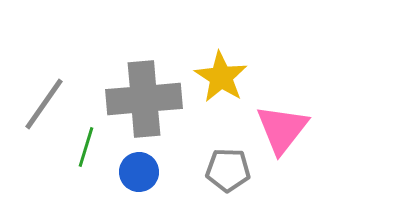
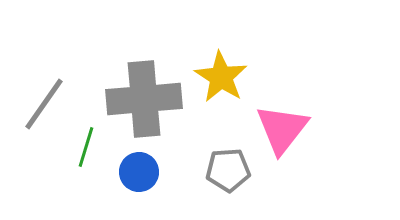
gray pentagon: rotated 6 degrees counterclockwise
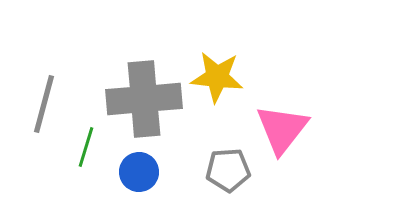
yellow star: moved 4 px left; rotated 26 degrees counterclockwise
gray line: rotated 20 degrees counterclockwise
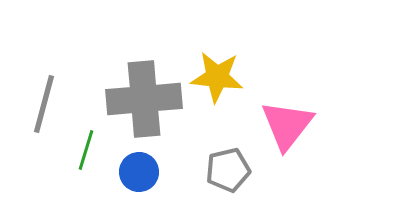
pink triangle: moved 5 px right, 4 px up
green line: moved 3 px down
gray pentagon: rotated 9 degrees counterclockwise
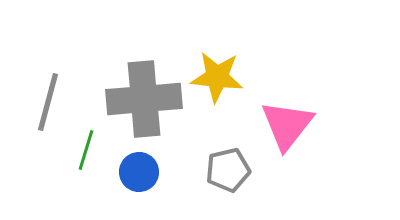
gray line: moved 4 px right, 2 px up
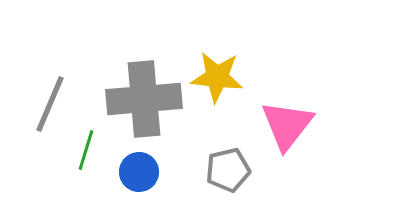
gray line: moved 2 px right, 2 px down; rotated 8 degrees clockwise
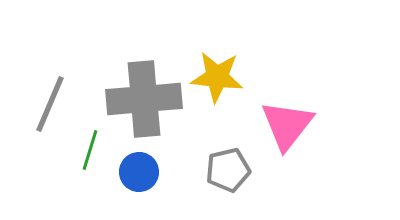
green line: moved 4 px right
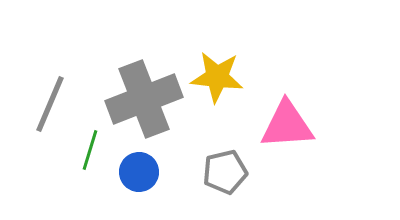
gray cross: rotated 16 degrees counterclockwise
pink triangle: rotated 48 degrees clockwise
gray pentagon: moved 3 px left, 2 px down
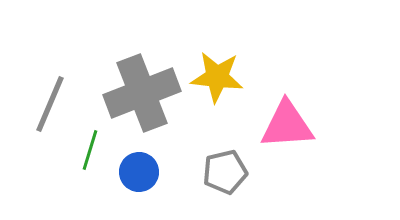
gray cross: moved 2 px left, 6 px up
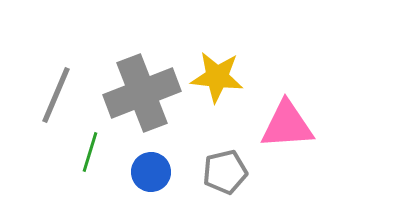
gray line: moved 6 px right, 9 px up
green line: moved 2 px down
blue circle: moved 12 px right
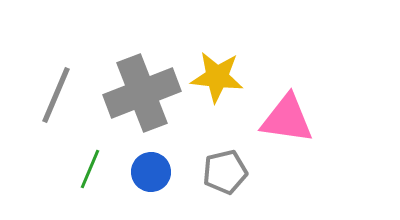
pink triangle: moved 6 px up; rotated 12 degrees clockwise
green line: moved 17 px down; rotated 6 degrees clockwise
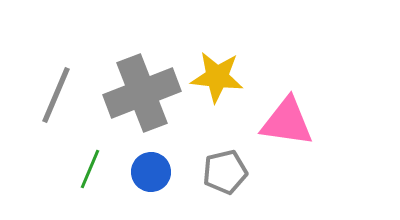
pink triangle: moved 3 px down
